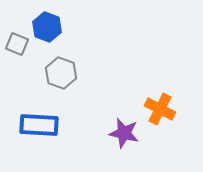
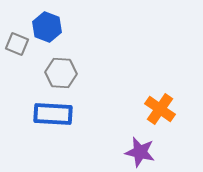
gray hexagon: rotated 16 degrees counterclockwise
orange cross: rotated 8 degrees clockwise
blue rectangle: moved 14 px right, 11 px up
purple star: moved 16 px right, 19 px down
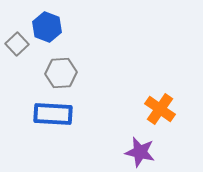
gray square: rotated 25 degrees clockwise
gray hexagon: rotated 8 degrees counterclockwise
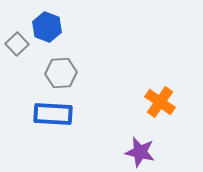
orange cross: moved 7 px up
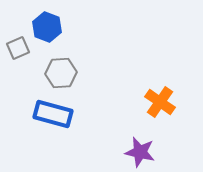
gray square: moved 1 px right, 4 px down; rotated 20 degrees clockwise
blue rectangle: rotated 12 degrees clockwise
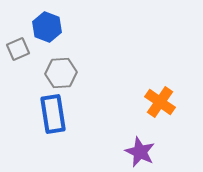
gray square: moved 1 px down
blue rectangle: rotated 66 degrees clockwise
purple star: rotated 12 degrees clockwise
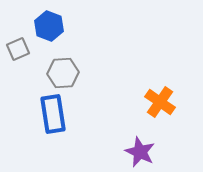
blue hexagon: moved 2 px right, 1 px up
gray hexagon: moved 2 px right
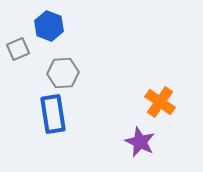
purple star: moved 10 px up
